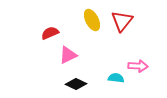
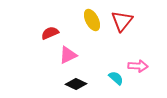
cyan semicircle: rotated 35 degrees clockwise
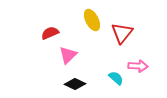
red triangle: moved 12 px down
pink triangle: rotated 18 degrees counterclockwise
black diamond: moved 1 px left
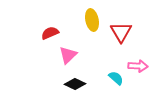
yellow ellipse: rotated 15 degrees clockwise
red triangle: moved 1 px left, 1 px up; rotated 10 degrees counterclockwise
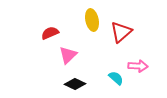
red triangle: rotated 20 degrees clockwise
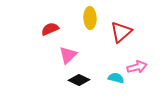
yellow ellipse: moved 2 px left, 2 px up; rotated 10 degrees clockwise
red semicircle: moved 4 px up
pink arrow: moved 1 px left, 1 px down; rotated 18 degrees counterclockwise
cyan semicircle: rotated 28 degrees counterclockwise
black diamond: moved 4 px right, 4 px up
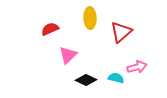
black diamond: moved 7 px right
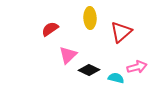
red semicircle: rotated 12 degrees counterclockwise
black diamond: moved 3 px right, 10 px up
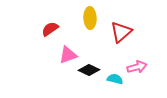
pink triangle: rotated 24 degrees clockwise
cyan semicircle: moved 1 px left, 1 px down
